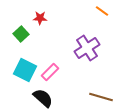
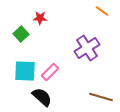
cyan square: moved 1 px down; rotated 25 degrees counterclockwise
black semicircle: moved 1 px left, 1 px up
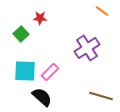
brown line: moved 1 px up
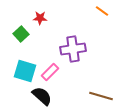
purple cross: moved 14 px left, 1 px down; rotated 25 degrees clockwise
cyan square: rotated 15 degrees clockwise
black semicircle: moved 1 px up
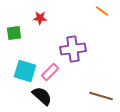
green square: moved 7 px left, 1 px up; rotated 35 degrees clockwise
